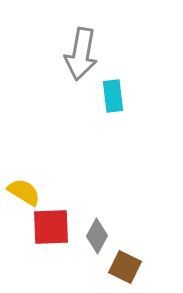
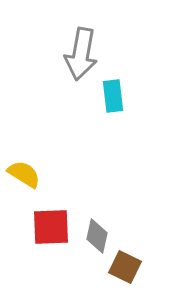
yellow semicircle: moved 18 px up
gray diamond: rotated 16 degrees counterclockwise
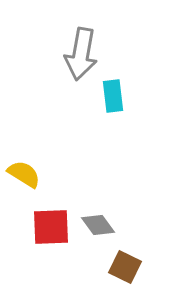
gray diamond: moved 1 px right, 11 px up; rotated 48 degrees counterclockwise
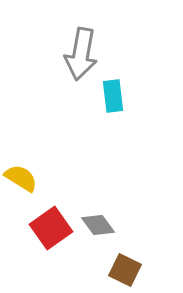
yellow semicircle: moved 3 px left, 4 px down
red square: moved 1 px down; rotated 33 degrees counterclockwise
brown square: moved 3 px down
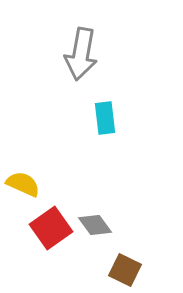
cyan rectangle: moved 8 px left, 22 px down
yellow semicircle: moved 2 px right, 6 px down; rotated 8 degrees counterclockwise
gray diamond: moved 3 px left
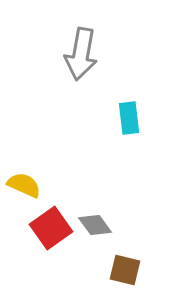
cyan rectangle: moved 24 px right
yellow semicircle: moved 1 px right, 1 px down
brown square: rotated 12 degrees counterclockwise
